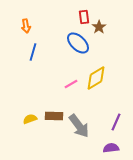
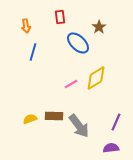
red rectangle: moved 24 px left
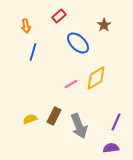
red rectangle: moved 1 px left, 1 px up; rotated 56 degrees clockwise
brown star: moved 5 px right, 2 px up
brown rectangle: rotated 66 degrees counterclockwise
gray arrow: rotated 15 degrees clockwise
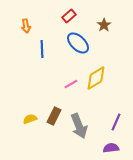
red rectangle: moved 10 px right
blue line: moved 9 px right, 3 px up; rotated 18 degrees counterclockwise
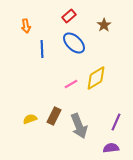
blue ellipse: moved 4 px left
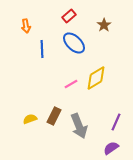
purple semicircle: rotated 28 degrees counterclockwise
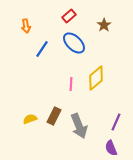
blue line: rotated 36 degrees clockwise
yellow diamond: rotated 10 degrees counterclockwise
pink line: rotated 56 degrees counterclockwise
purple semicircle: rotated 77 degrees counterclockwise
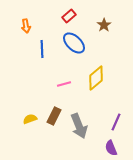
blue line: rotated 36 degrees counterclockwise
pink line: moved 7 px left; rotated 72 degrees clockwise
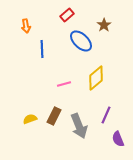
red rectangle: moved 2 px left, 1 px up
blue ellipse: moved 7 px right, 2 px up
purple line: moved 10 px left, 7 px up
purple semicircle: moved 7 px right, 9 px up
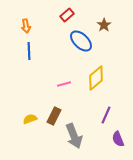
blue line: moved 13 px left, 2 px down
gray arrow: moved 5 px left, 10 px down
